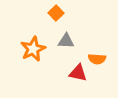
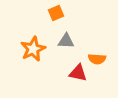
orange square: rotated 21 degrees clockwise
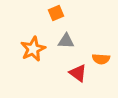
orange semicircle: moved 4 px right
red triangle: rotated 24 degrees clockwise
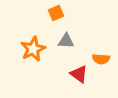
red triangle: moved 1 px right, 1 px down
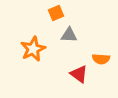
gray triangle: moved 3 px right, 6 px up
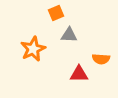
red triangle: rotated 36 degrees counterclockwise
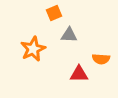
orange square: moved 2 px left
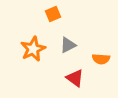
orange square: moved 1 px left, 1 px down
gray triangle: moved 1 px left, 10 px down; rotated 30 degrees counterclockwise
red triangle: moved 4 px left, 4 px down; rotated 36 degrees clockwise
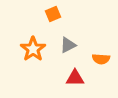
orange star: rotated 10 degrees counterclockwise
red triangle: rotated 36 degrees counterclockwise
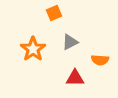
orange square: moved 1 px right, 1 px up
gray triangle: moved 2 px right, 3 px up
orange semicircle: moved 1 px left, 1 px down
